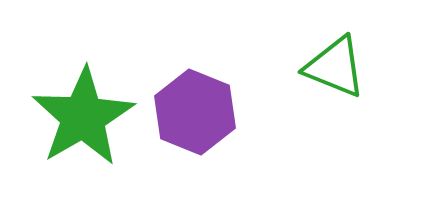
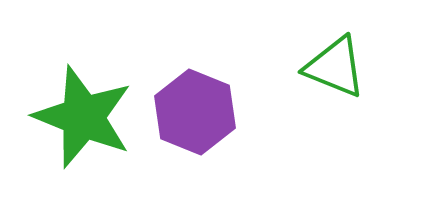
green star: rotated 20 degrees counterclockwise
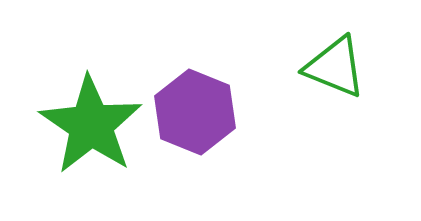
green star: moved 8 px right, 8 px down; rotated 12 degrees clockwise
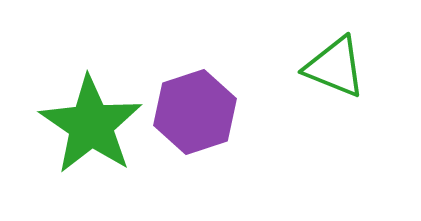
purple hexagon: rotated 20 degrees clockwise
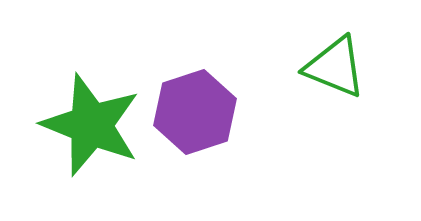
green star: rotated 12 degrees counterclockwise
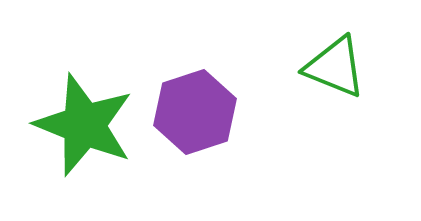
green star: moved 7 px left
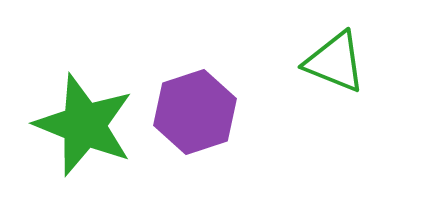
green triangle: moved 5 px up
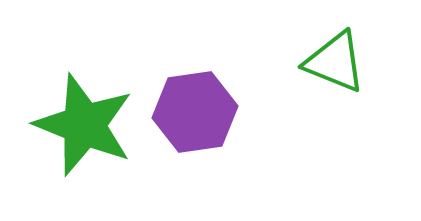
purple hexagon: rotated 10 degrees clockwise
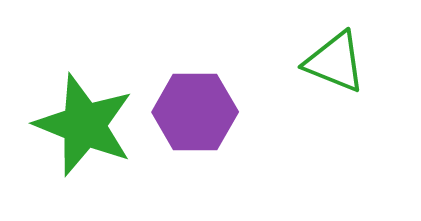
purple hexagon: rotated 8 degrees clockwise
